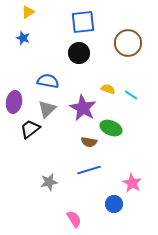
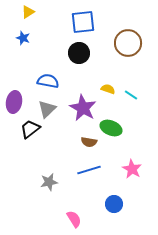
pink star: moved 14 px up
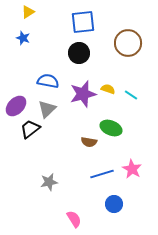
purple ellipse: moved 2 px right, 4 px down; rotated 35 degrees clockwise
purple star: moved 14 px up; rotated 28 degrees clockwise
blue line: moved 13 px right, 4 px down
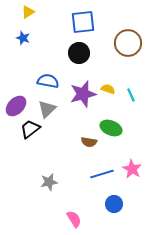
cyan line: rotated 32 degrees clockwise
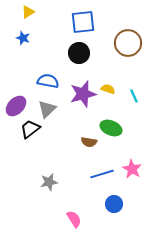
cyan line: moved 3 px right, 1 px down
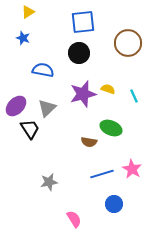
blue semicircle: moved 5 px left, 11 px up
gray triangle: moved 1 px up
black trapezoid: rotated 95 degrees clockwise
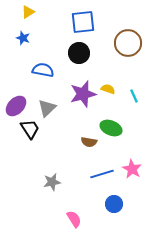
gray star: moved 3 px right
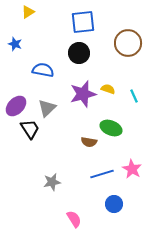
blue star: moved 8 px left, 6 px down
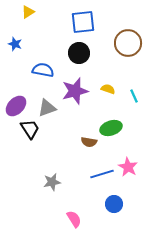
purple star: moved 8 px left, 3 px up
gray triangle: rotated 24 degrees clockwise
green ellipse: rotated 40 degrees counterclockwise
pink star: moved 4 px left, 2 px up
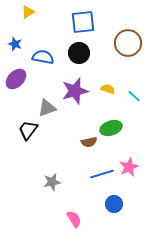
blue semicircle: moved 13 px up
cyan line: rotated 24 degrees counterclockwise
purple ellipse: moved 27 px up
black trapezoid: moved 2 px left, 1 px down; rotated 110 degrees counterclockwise
brown semicircle: rotated 21 degrees counterclockwise
pink star: moved 1 px right; rotated 18 degrees clockwise
